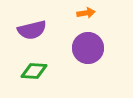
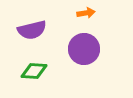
purple circle: moved 4 px left, 1 px down
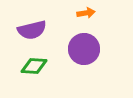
green diamond: moved 5 px up
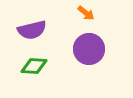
orange arrow: rotated 48 degrees clockwise
purple circle: moved 5 px right
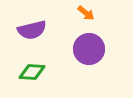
green diamond: moved 2 px left, 6 px down
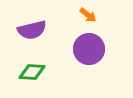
orange arrow: moved 2 px right, 2 px down
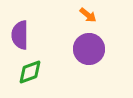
purple semicircle: moved 12 px left, 5 px down; rotated 104 degrees clockwise
green diamond: moved 2 px left; rotated 24 degrees counterclockwise
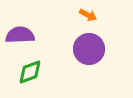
orange arrow: rotated 12 degrees counterclockwise
purple semicircle: rotated 88 degrees clockwise
